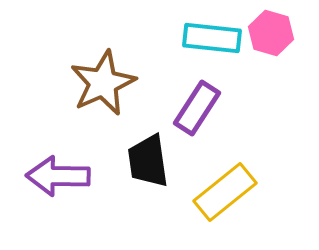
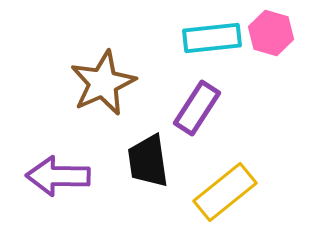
cyan rectangle: rotated 12 degrees counterclockwise
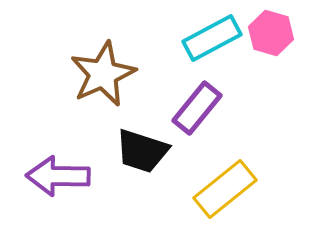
cyan rectangle: rotated 22 degrees counterclockwise
brown star: moved 9 px up
purple rectangle: rotated 6 degrees clockwise
black trapezoid: moved 6 px left, 10 px up; rotated 64 degrees counterclockwise
yellow rectangle: moved 3 px up
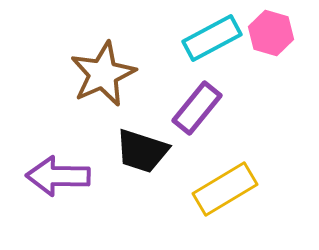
yellow rectangle: rotated 8 degrees clockwise
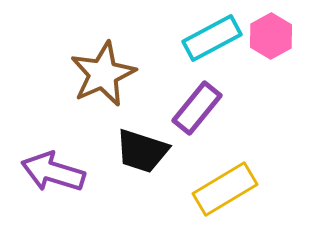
pink hexagon: moved 3 px down; rotated 15 degrees clockwise
purple arrow: moved 5 px left, 4 px up; rotated 16 degrees clockwise
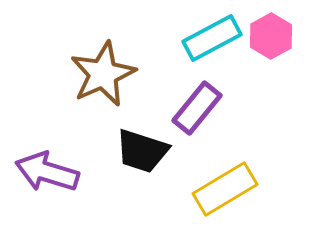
purple arrow: moved 6 px left
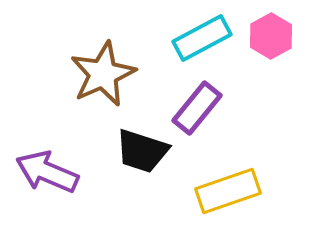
cyan rectangle: moved 10 px left
purple arrow: rotated 6 degrees clockwise
yellow rectangle: moved 3 px right, 2 px down; rotated 12 degrees clockwise
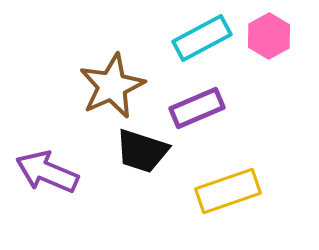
pink hexagon: moved 2 px left
brown star: moved 9 px right, 12 px down
purple rectangle: rotated 28 degrees clockwise
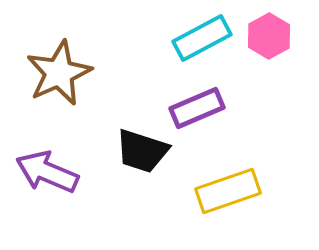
brown star: moved 53 px left, 13 px up
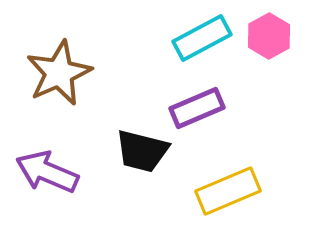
black trapezoid: rotated 4 degrees counterclockwise
yellow rectangle: rotated 4 degrees counterclockwise
